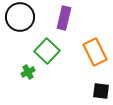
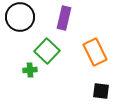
green cross: moved 2 px right, 2 px up; rotated 24 degrees clockwise
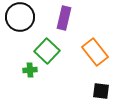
orange rectangle: rotated 12 degrees counterclockwise
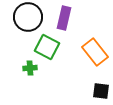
black circle: moved 8 px right
green square: moved 4 px up; rotated 15 degrees counterclockwise
green cross: moved 2 px up
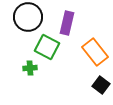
purple rectangle: moved 3 px right, 5 px down
black square: moved 6 px up; rotated 30 degrees clockwise
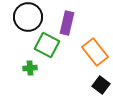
green square: moved 2 px up
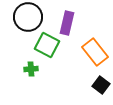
green cross: moved 1 px right, 1 px down
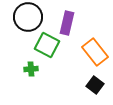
black square: moved 6 px left
